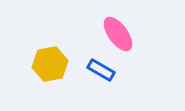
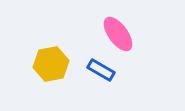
yellow hexagon: moved 1 px right
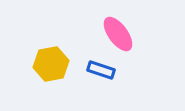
blue rectangle: rotated 12 degrees counterclockwise
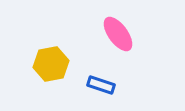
blue rectangle: moved 15 px down
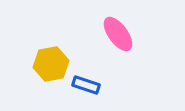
blue rectangle: moved 15 px left
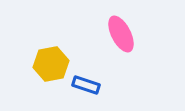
pink ellipse: moved 3 px right; rotated 9 degrees clockwise
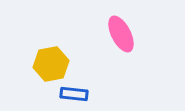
blue rectangle: moved 12 px left, 9 px down; rotated 12 degrees counterclockwise
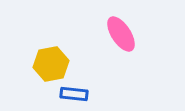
pink ellipse: rotated 6 degrees counterclockwise
